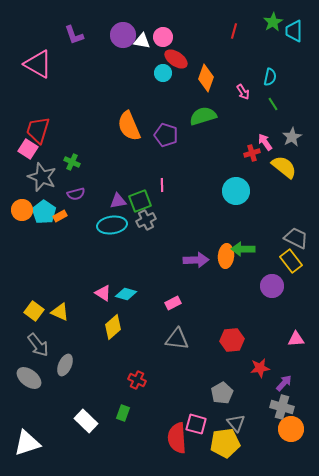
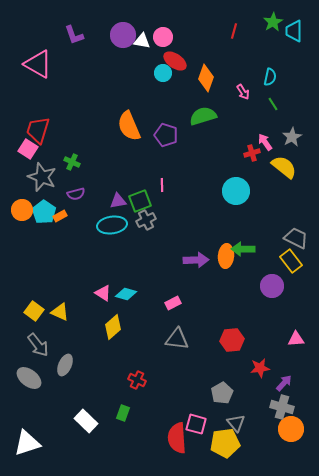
red ellipse at (176, 59): moved 1 px left, 2 px down
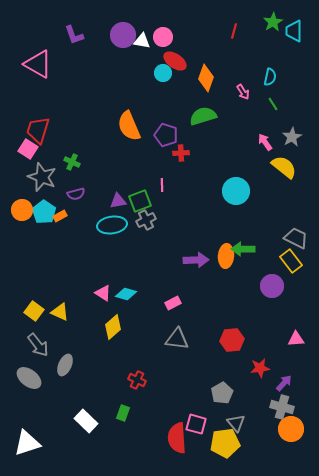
red cross at (252, 153): moved 71 px left; rotated 14 degrees clockwise
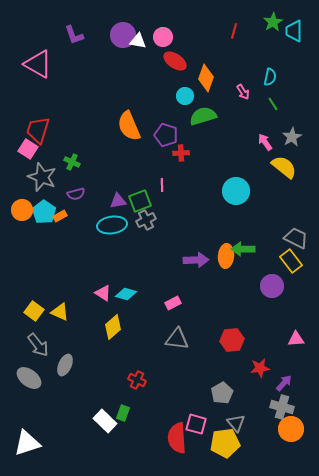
white triangle at (142, 41): moved 4 px left
cyan circle at (163, 73): moved 22 px right, 23 px down
white rectangle at (86, 421): moved 19 px right
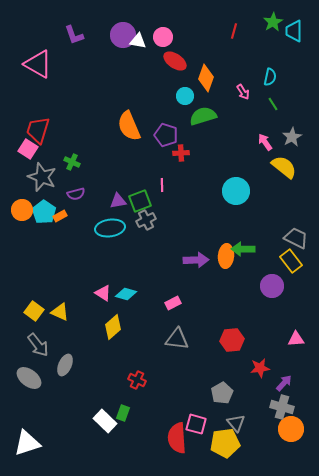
cyan ellipse at (112, 225): moved 2 px left, 3 px down
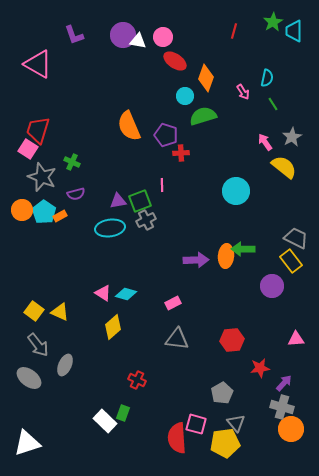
cyan semicircle at (270, 77): moved 3 px left, 1 px down
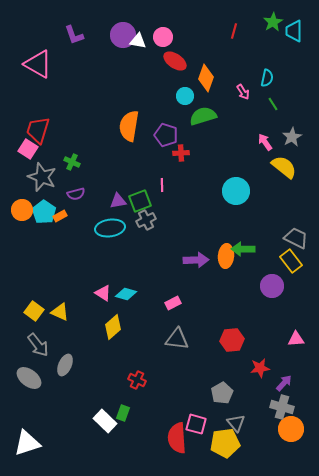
orange semicircle at (129, 126): rotated 32 degrees clockwise
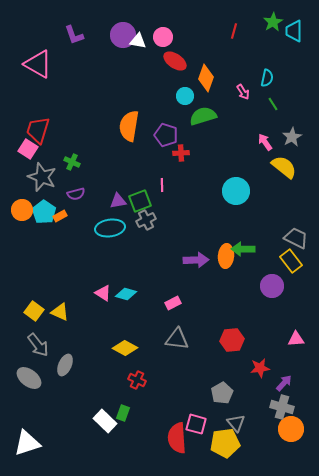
yellow diamond at (113, 327): moved 12 px right, 21 px down; rotated 70 degrees clockwise
